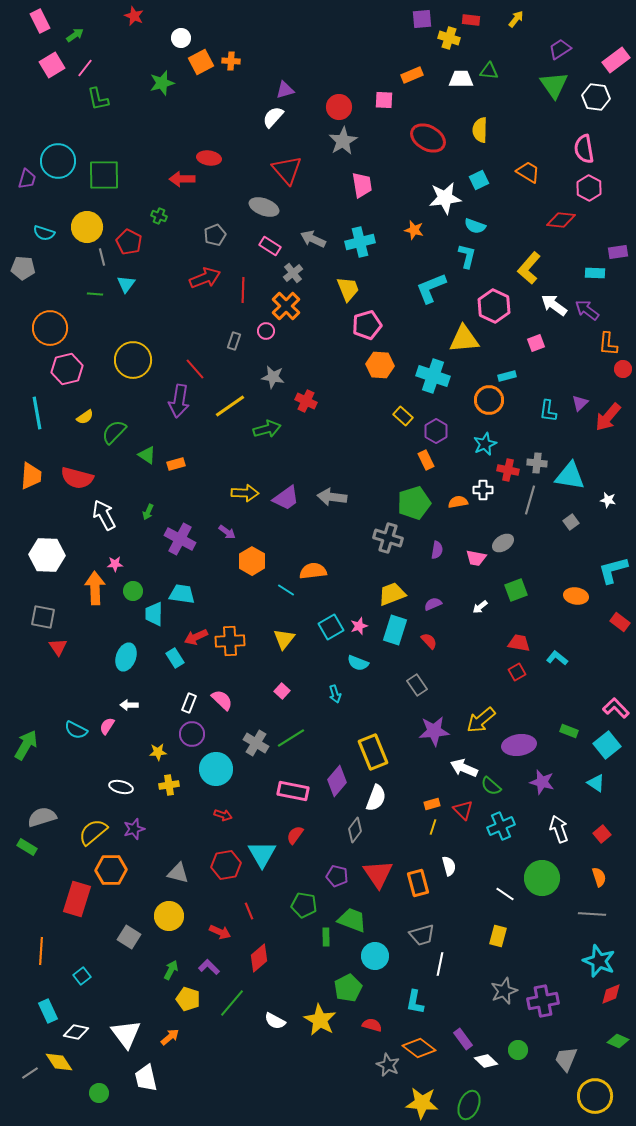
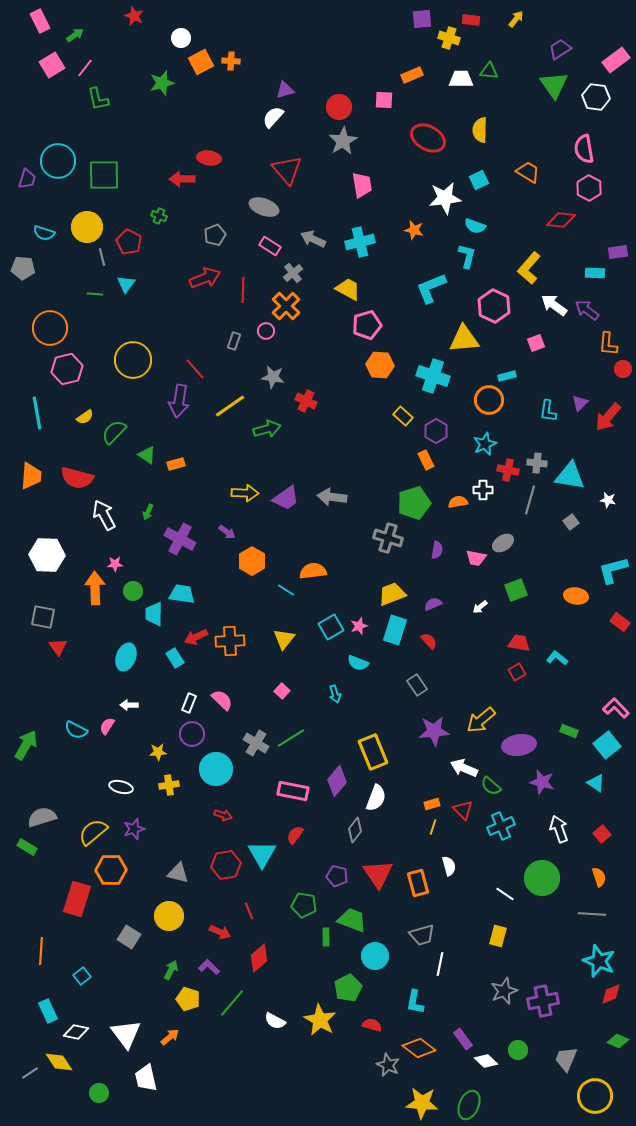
yellow trapezoid at (348, 289): rotated 40 degrees counterclockwise
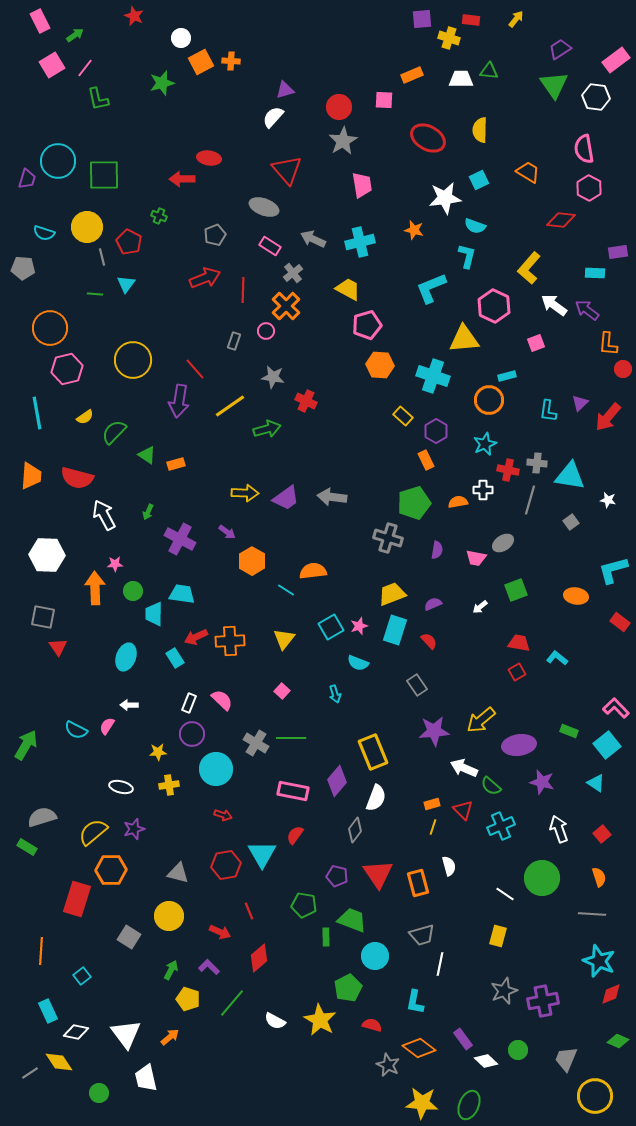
green line at (291, 738): rotated 32 degrees clockwise
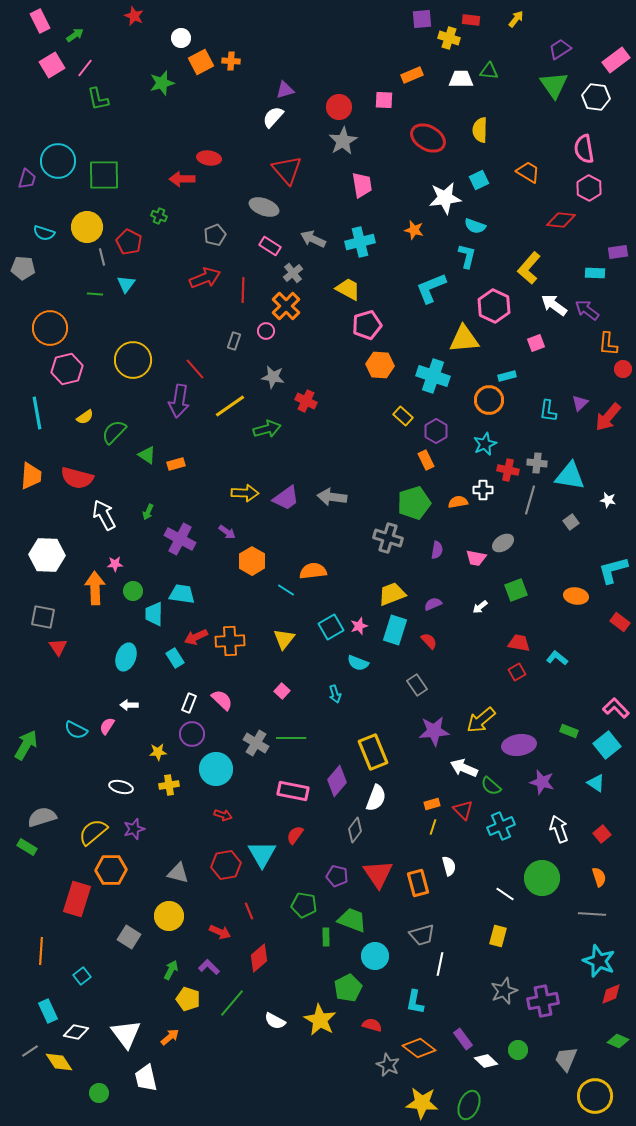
gray line at (30, 1073): moved 22 px up
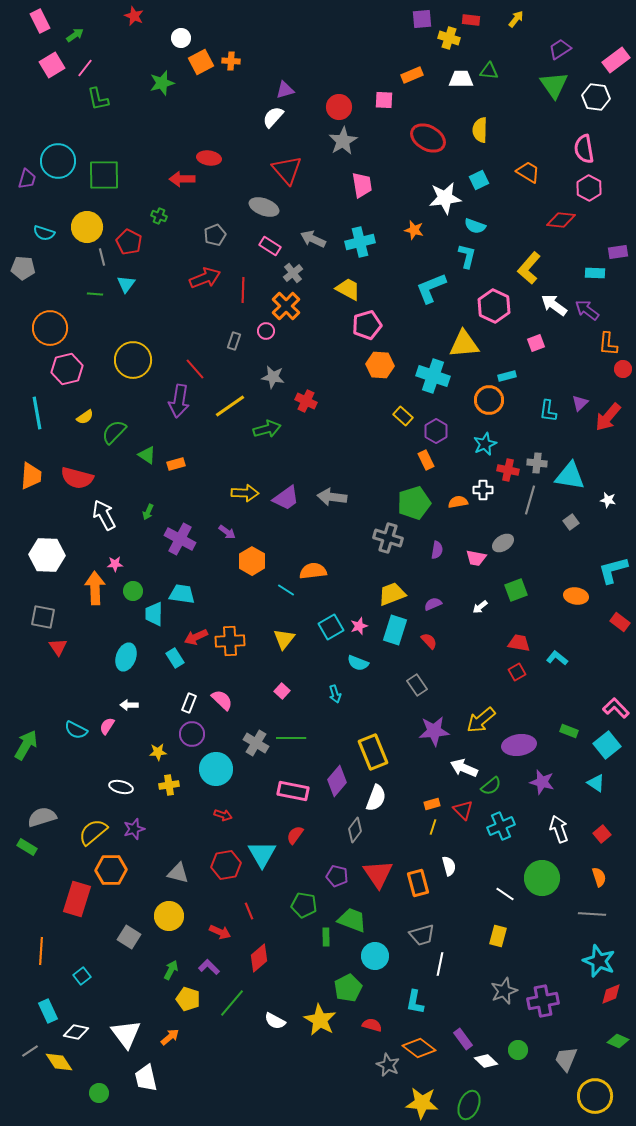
yellow triangle at (464, 339): moved 5 px down
green semicircle at (491, 786): rotated 80 degrees counterclockwise
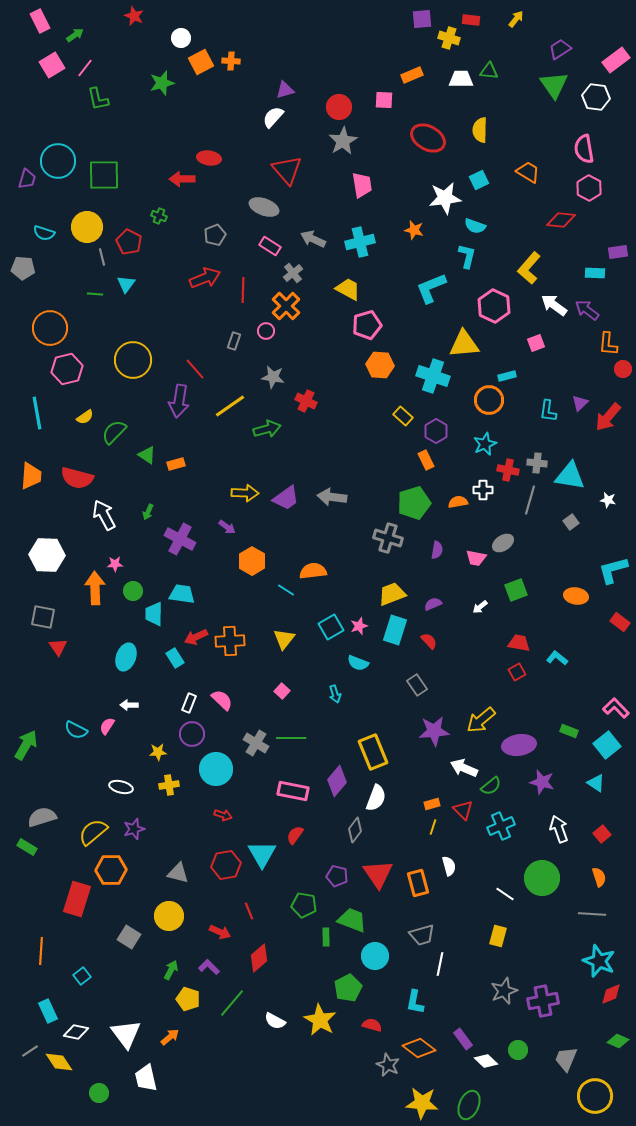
purple arrow at (227, 532): moved 5 px up
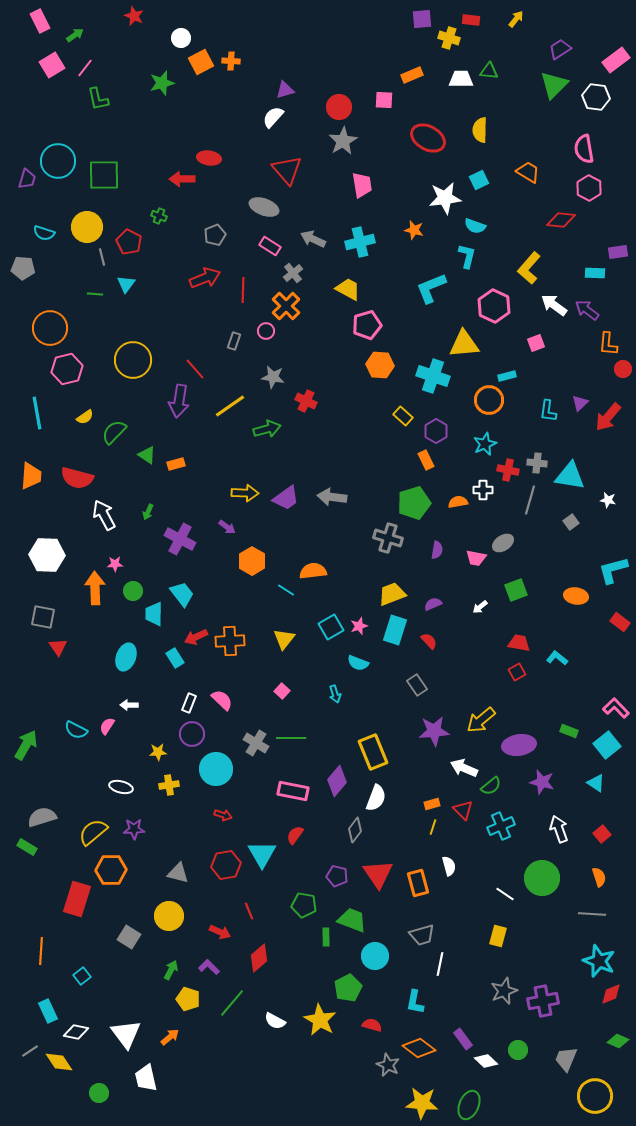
green triangle at (554, 85): rotated 20 degrees clockwise
cyan trapezoid at (182, 594): rotated 44 degrees clockwise
purple star at (134, 829): rotated 15 degrees clockwise
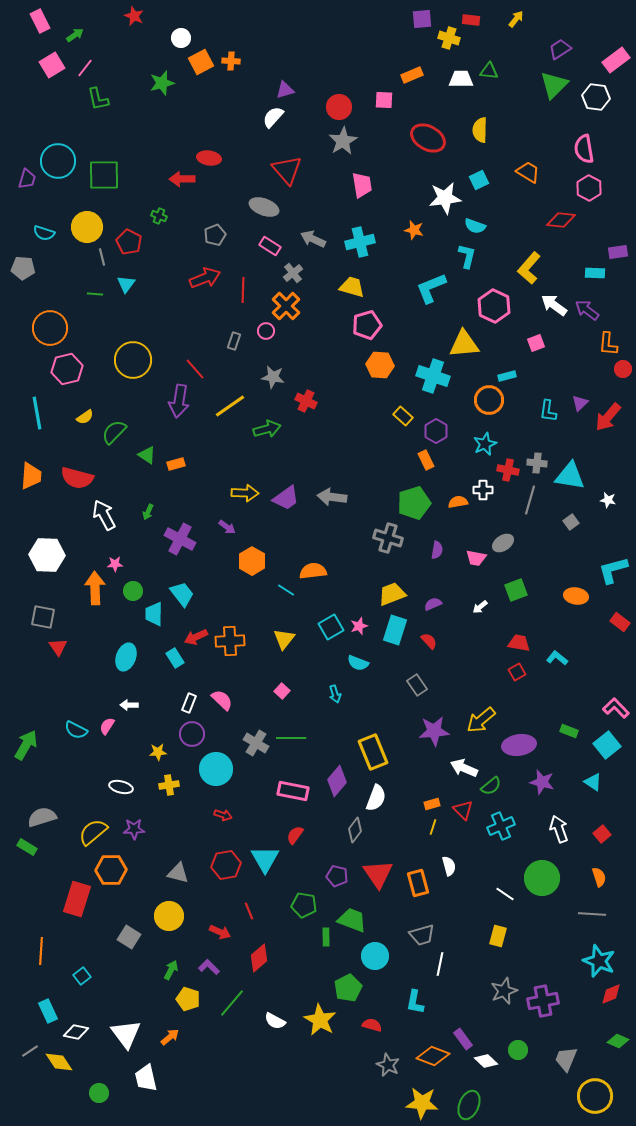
yellow trapezoid at (348, 289): moved 4 px right, 2 px up; rotated 12 degrees counterclockwise
cyan triangle at (596, 783): moved 3 px left, 1 px up
cyan triangle at (262, 854): moved 3 px right, 5 px down
orange diamond at (419, 1048): moved 14 px right, 8 px down; rotated 16 degrees counterclockwise
